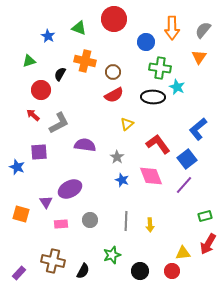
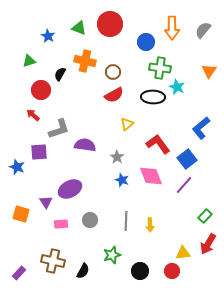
red circle at (114, 19): moved 4 px left, 5 px down
orange triangle at (199, 57): moved 10 px right, 14 px down
gray L-shape at (59, 123): moved 6 px down; rotated 10 degrees clockwise
blue L-shape at (198, 129): moved 3 px right, 1 px up
green rectangle at (205, 216): rotated 32 degrees counterclockwise
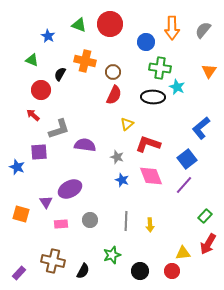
green triangle at (79, 28): moved 3 px up
green triangle at (29, 61): moved 3 px right, 1 px up; rotated 40 degrees clockwise
red semicircle at (114, 95): rotated 36 degrees counterclockwise
red L-shape at (158, 144): moved 10 px left; rotated 35 degrees counterclockwise
gray star at (117, 157): rotated 16 degrees counterclockwise
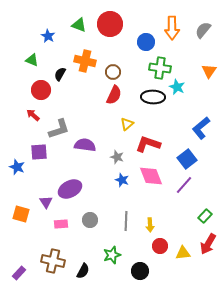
red circle at (172, 271): moved 12 px left, 25 px up
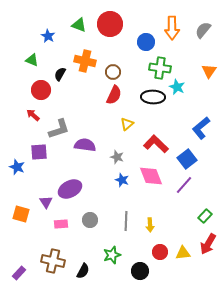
red L-shape at (148, 144): moved 8 px right; rotated 25 degrees clockwise
red circle at (160, 246): moved 6 px down
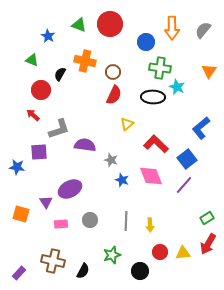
gray star at (117, 157): moved 6 px left, 3 px down
blue star at (17, 167): rotated 14 degrees counterclockwise
green rectangle at (205, 216): moved 2 px right, 2 px down; rotated 16 degrees clockwise
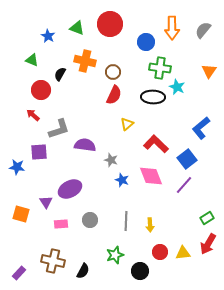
green triangle at (79, 25): moved 2 px left, 3 px down
green star at (112, 255): moved 3 px right
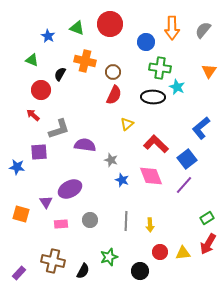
green star at (115, 255): moved 6 px left, 2 px down
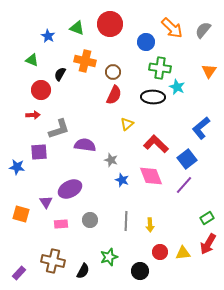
orange arrow at (172, 28): rotated 45 degrees counterclockwise
red arrow at (33, 115): rotated 136 degrees clockwise
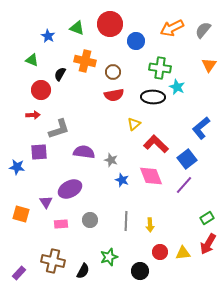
orange arrow at (172, 28): rotated 110 degrees clockwise
blue circle at (146, 42): moved 10 px left, 1 px up
orange triangle at (209, 71): moved 6 px up
red semicircle at (114, 95): rotated 54 degrees clockwise
yellow triangle at (127, 124): moved 7 px right
purple semicircle at (85, 145): moved 1 px left, 7 px down
